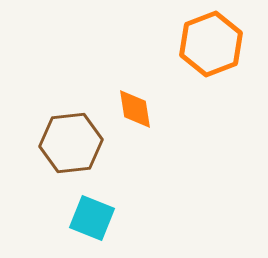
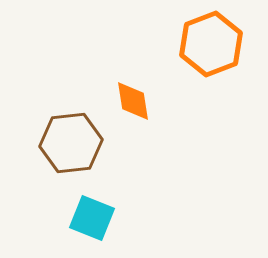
orange diamond: moved 2 px left, 8 px up
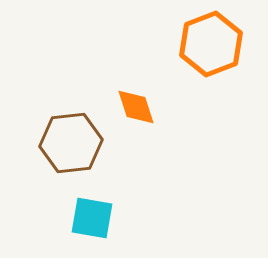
orange diamond: moved 3 px right, 6 px down; rotated 9 degrees counterclockwise
cyan square: rotated 12 degrees counterclockwise
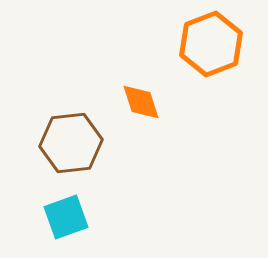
orange diamond: moved 5 px right, 5 px up
cyan square: moved 26 px left, 1 px up; rotated 30 degrees counterclockwise
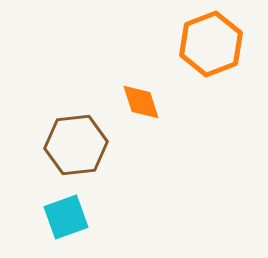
brown hexagon: moved 5 px right, 2 px down
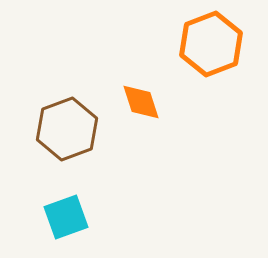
brown hexagon: moved 9 px left, 16 px up; rotated 14 degrees counterclockwise
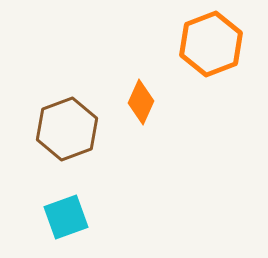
orange diamond: rotated 42 degrees clockwise
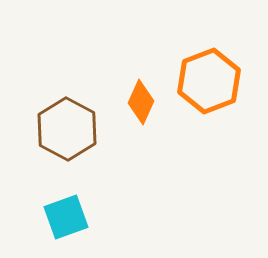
orange hexagon: moved 2 px left, 37 px down
brown hexagon: rotated 12 degrees counterclockwise
